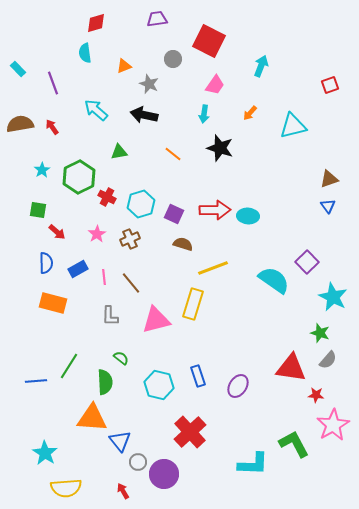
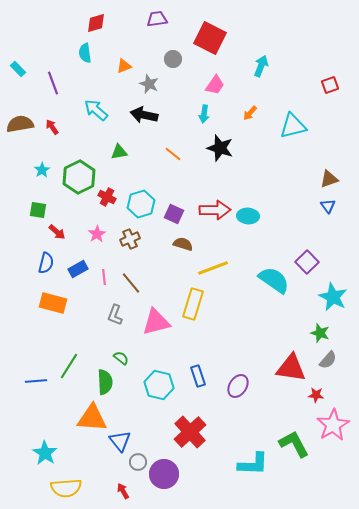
red square at (209, 41): moved 1 px right, 3 px up
blue semicircle at (46, 263): rotated 15 degrees clockwise
gray L-shape at (110, 316): moved 5 px right, 1 px up; rotated 20 degrees clockwise
pink triangle at (156, 320): moved 2 px down
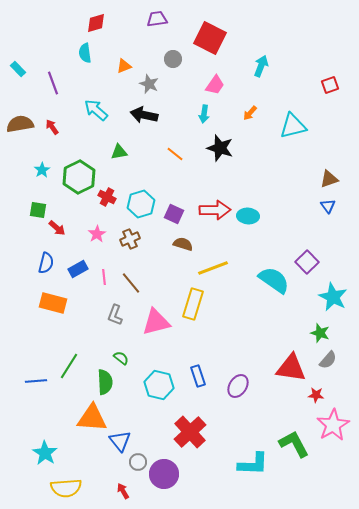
orange line at (173, 154): moved 2 px right
red arrow at (57, 232): moved 4 px up
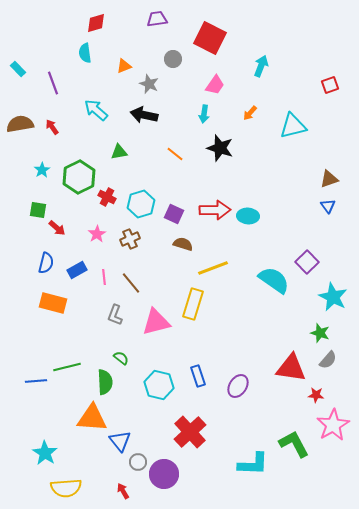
blue rectangle at (78, 269): moved 1 px left, 1 px down
green line at (69, 366): moved 2 px left, 1 px down; rotated 44 degrees clockwise
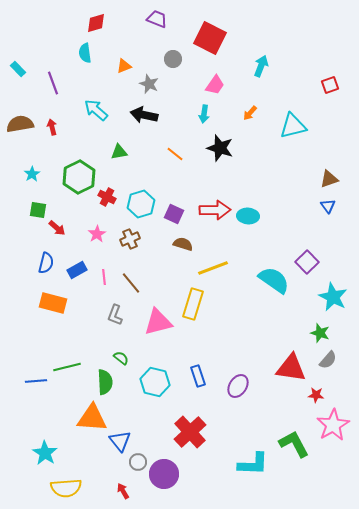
purple trapezoid at (157, 19): rotated 30 degrees clockwise
red arrow at (52, 127): rotated 21 degrees clockwise
cyan star at (42, 170): moved 10 px left, 4 px down
pink triangle at (156, 322): moved 2 px right
cyan hexagon at (159, 385): moved 4 px left, 3 px up
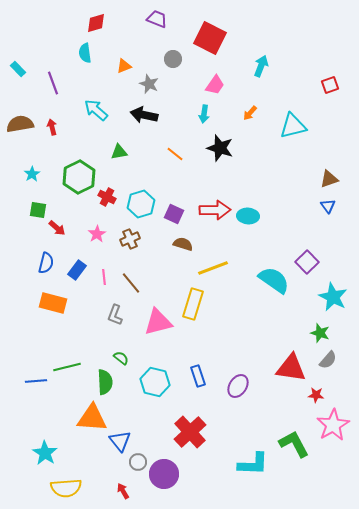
blue rectangle at (77, 270): rotated 24 degrees counterclockwise
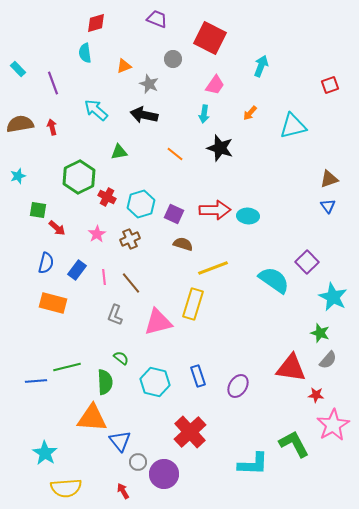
cyan star at (32, 174): moved 14 px left, 2 px down; rotated 14 degrees clockwise
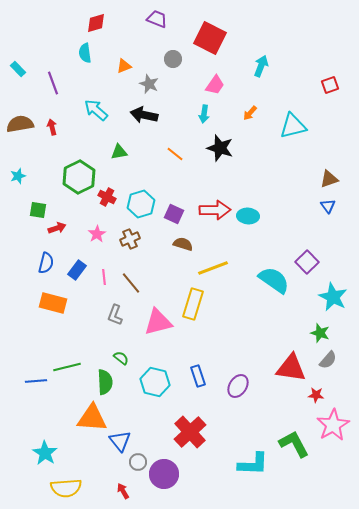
red arrow at (57, 228): rotated 60 degrees counterclockwise
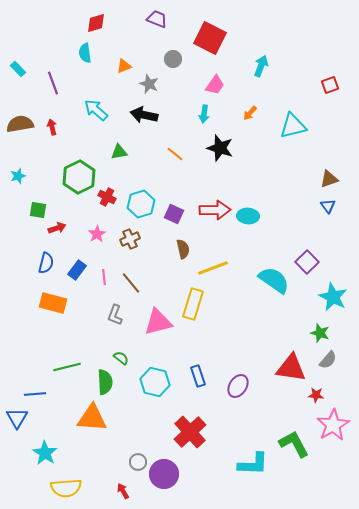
brown semicircle at (183, 244): moved 5 px down; rotated 60 degrees clockwise
blue line at (36, 381): moved 1 px left, 13 px down
blue triangle at (120, 441): moved 103 px left, 23 px up; rotated 10 degrees clockwise
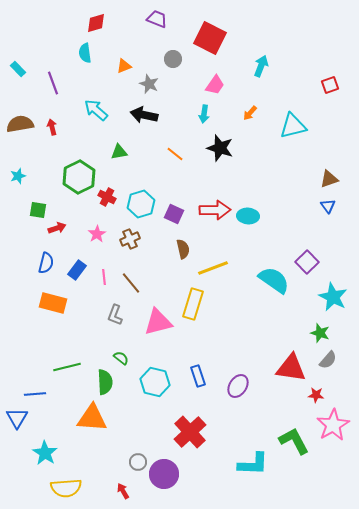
green L-shape at (294, 444): moved 3 px up
